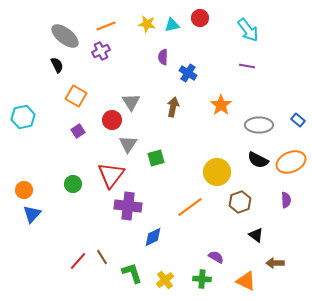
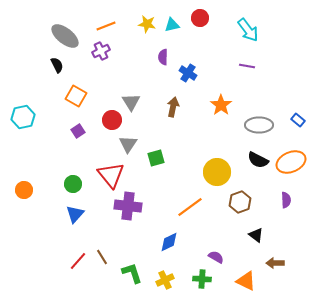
red triangle at (111, 175): rotated 16 degrees counterclockwise
blue triangle at (32, 214): moved 43 px right
blue diamond at (153, 237): moved 16 px right, 5 px down
yellow cross at (165, 280): rotated 12 degrees clockwise
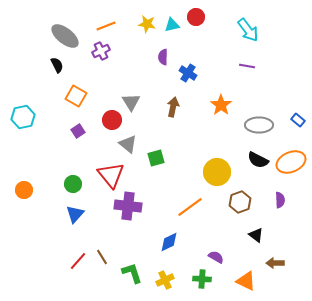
red circle at (200, 18): moved 4 px left, 1 px up
gray triangle at (128, 144): rotated 24 degrees counterclockwise
purple semicircle at (286, 200): moved 6 px left
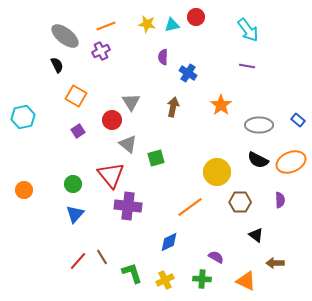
brown hexagon at (240, 202): rotated 20 degrees clockwise
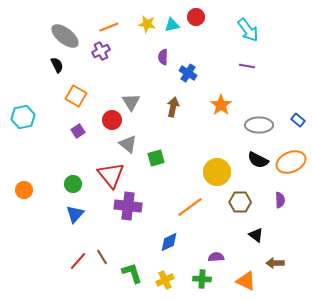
orange line at (106, 26): moved 3 px right, 1 px down
purple semicircle at (216, 257): rotated 35 degrees counterclockwise
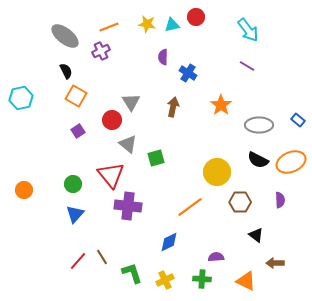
black semicircle at (57, 65): moved 9 px right, 6 px down
purple line at (247, 66): rotated 21 degrees clockwise
cyan hexagon at (23, 117): moved 2 px left, 19 px up
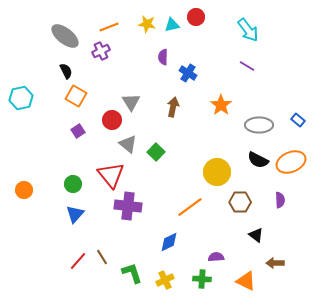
green square at (156, 158): moved 6 px up; rotated 30 degrees counterclockwise
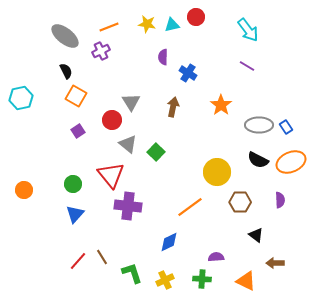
blue rectangle at (298, 120): moved 12 px left, 7 px down; rotated 16 degrees clockwise
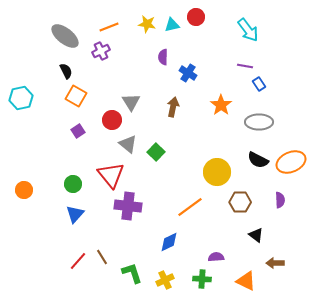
purple line at (247, 66): moved 2 px left; rotated 21 degrees counterclockwise
gray ellipse at (259, 125): moved 3 px up
blue rectangle at (286, 127): moved 27 px left, 43 px up
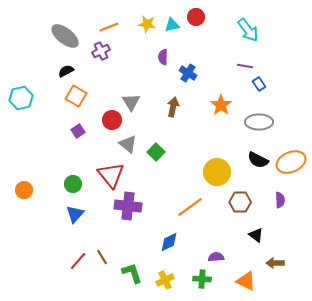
black semicircle at (66, 71): rotated 91 degrees counterclockwise
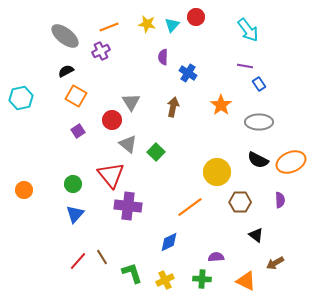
cyan triangle at (172, 25): rotated 35 degrees counterclockwise
brown arrow at (275, 263): rotated 30 degrees counterclockwise
